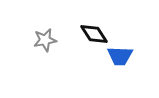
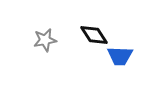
black diamond: moved 1 px down
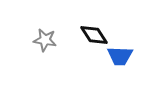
gray star: rotated 20 degrees clockwise
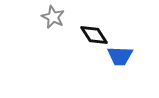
gray star: moved 8 px right, 23 px up; rotated 15 degrees clockwise
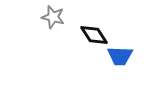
gray star: rotated 10 degrees counterclockwise
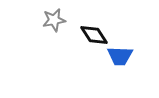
gray star: moved 1 px right, 3 px down; rotated 25 degrees counterclockwise
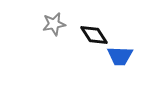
gray star: moved 4 px down
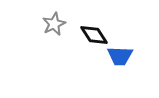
gray star: rotated 15 degrees counterclockwise
